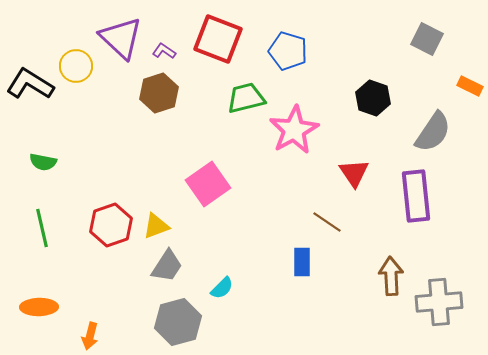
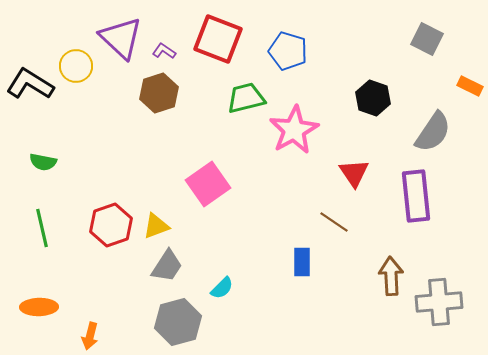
brown line: moved 7 px right
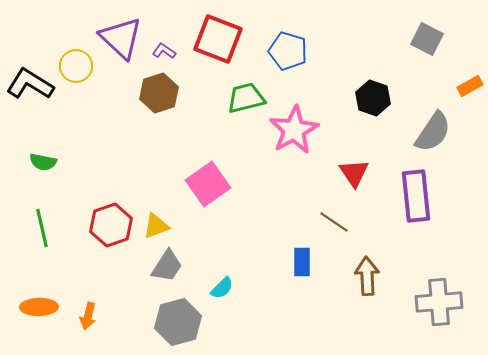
orange rectangle: rotated 55 degrees counterclockwise
brown arrow: moved 24 px left
orange arrow: moved 2 px left, 20 px up
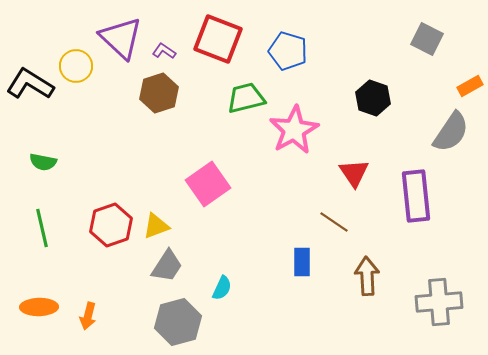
gray semicircle: moved 18 px right
cyan semicircle: rotated 20 degrees counterclockwise
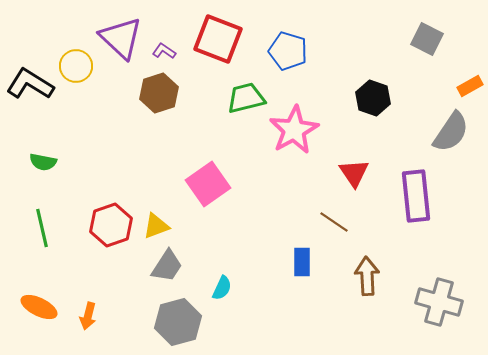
gray cross: rotated 21 degrees clockwise
orange ellipse: rotated 27 degrees clockwise
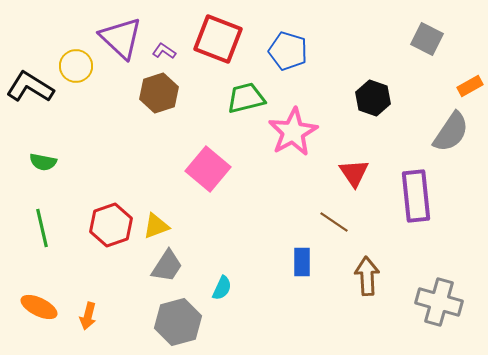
black L-shape: moved 3 px down
pink star: moved 1 px left, 2 px down
pink square: moved 15 px up; rotated 15 degrees counterclockwise
